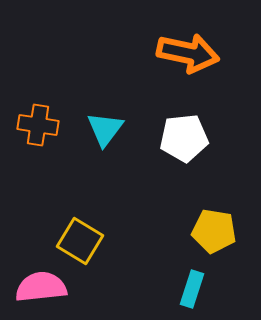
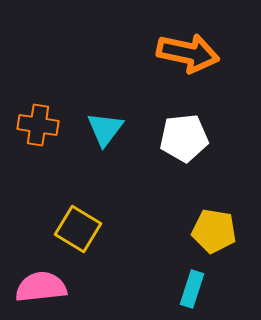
yellow square: moved 2 px left, 12 px up
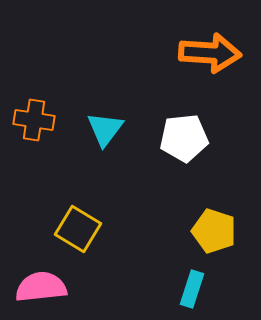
orange arrow: moved 22 px right; rotated 8 degrees counterclockwise
orange cross: moved 4 px left, 5 px up
yellow pentagon: rotated 9 degrees clockwise
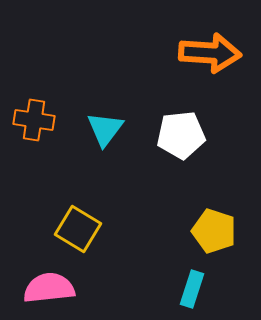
white pentagon: moved 3 px left, 3 px up
pink semicircle: moved 8 px right, 1 px down
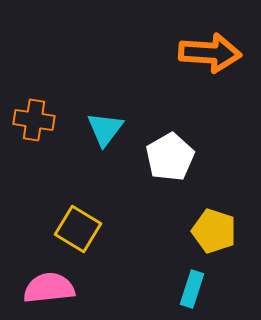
white pentagon: moved 11 px left, 22 px down; rotated 24 degrees counterclockwise
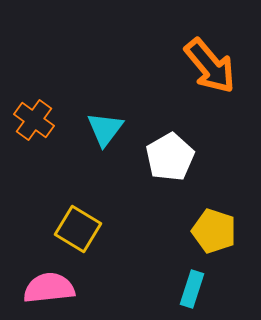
orange arrow: moved 13 px down; rotated 46 degrees clockwise
orange cross: rotated 27 degrees clockwise
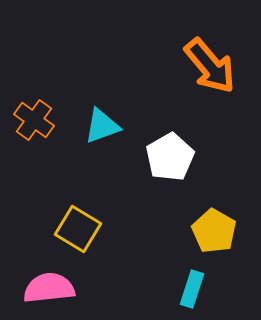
cyan triangle: moved 3 px left, 3 px up; rotated 33 degrees clockwise
yellow pentagon: rotated 12 degrees clockwise
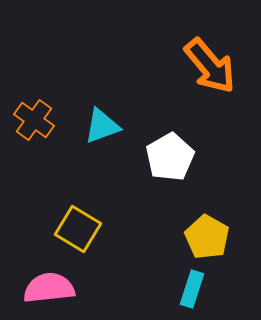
yellow pentagon: moved 7 px left, 6 px down
